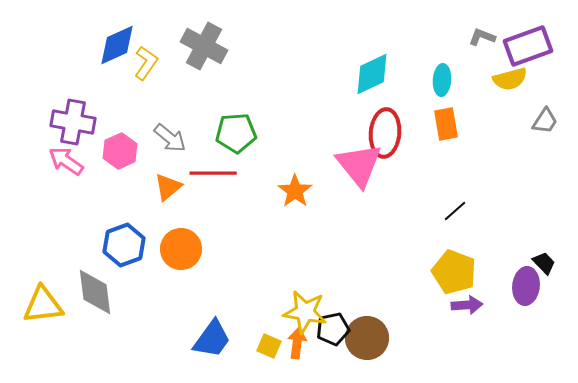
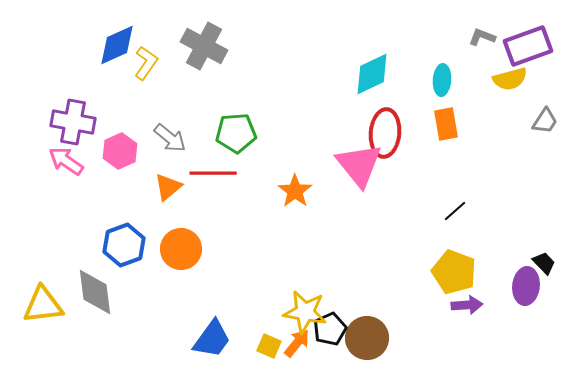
black pentagon: moved 3 px left; rotated 12 degrees counterclockwise
orange arrow: rotated 32 degrees clockwise
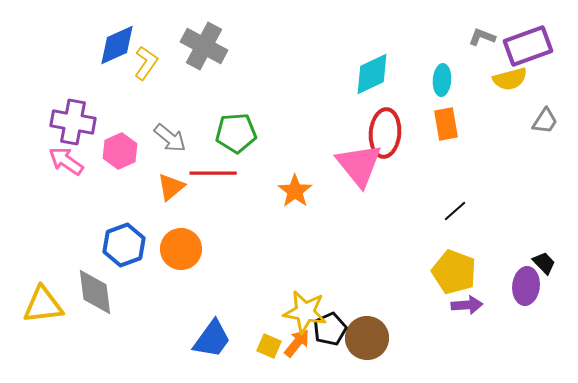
orange triangle: moved 3 px right
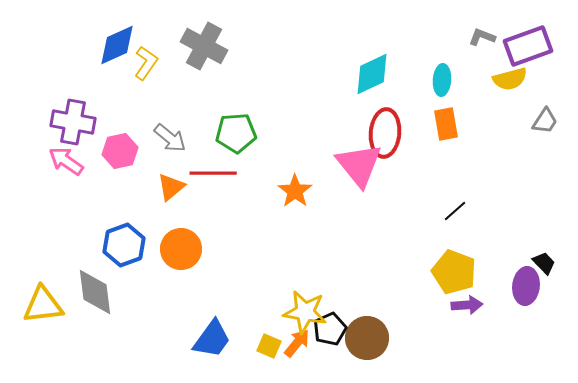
pink hexagon: rotated 12 degrees clockwise
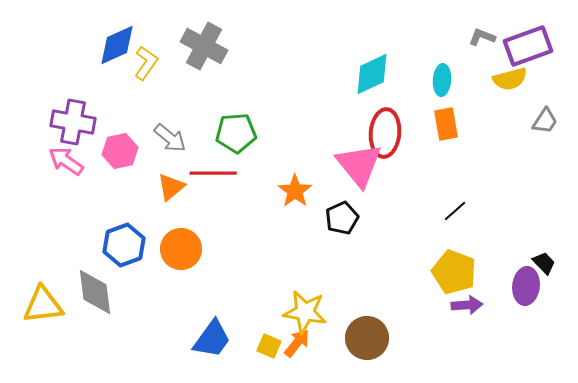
black pentagon: moved 12 px right, 111 px up
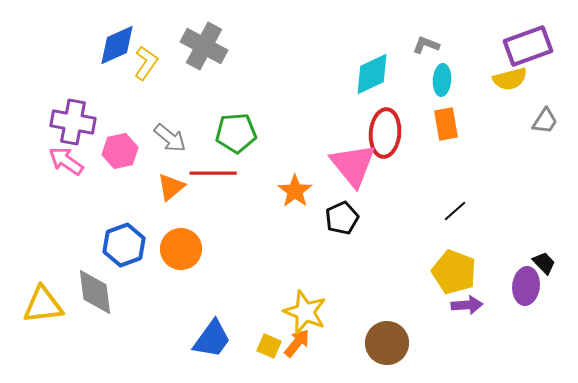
gray L-shape: moved 56 px left, 8 px down
pink triangle: moved 6 px left
yellow star: rotated 12 degrees clockwise
brown circle: moved 20 px right, 5 px down
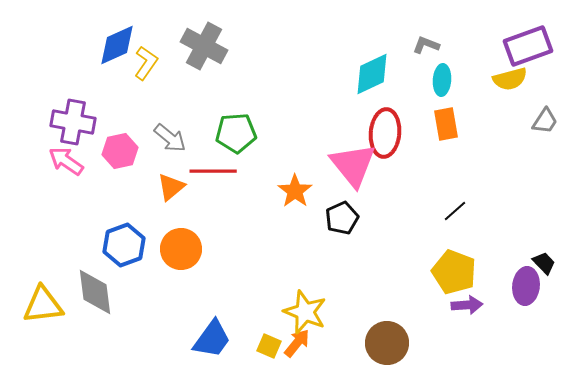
red line: moved 2 px up
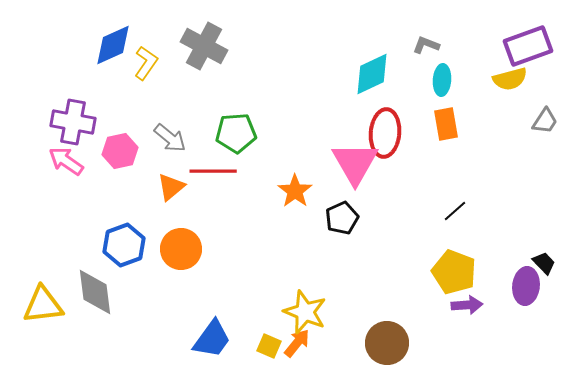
blue diamond: moved 4 px left
pink triangle: moved 2 px right, 2 px up; rotated 9 degrees clockwise
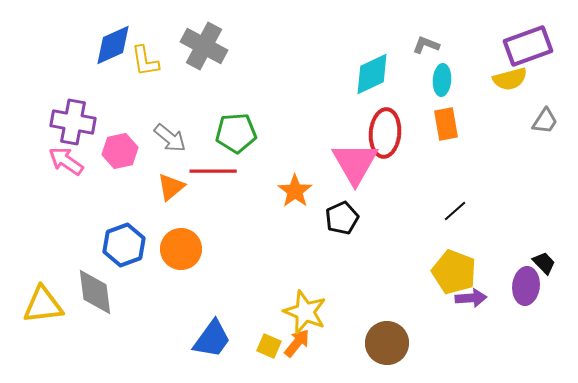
yellow L-shape: moved 1 px left, 2 px up; rotated 136 degrees clockwise
purple arrow: moved 4 px right, 7 px up
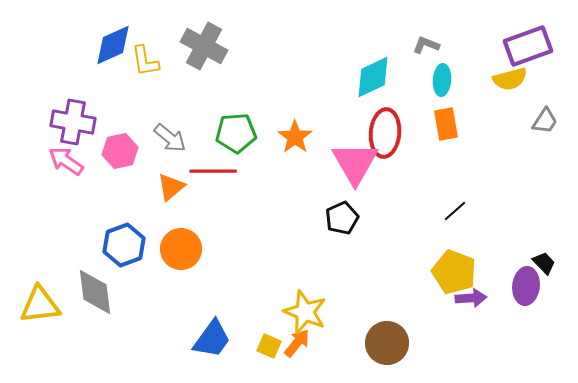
cyan diamond: moved 1 px right, 3 px down
orange star: moved 54 px up
yellow triangle: moved 3 px left
